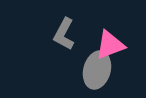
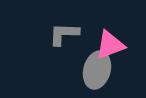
gray L-shape: rotated 64 degrees clockwise
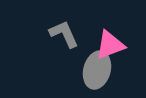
gray L-shape: rotated 64 degrees clockwise
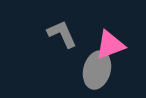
gray L-shape: moved 2 px left
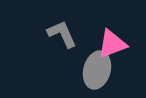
pink triangle: moved 2 px right, 1 px up
